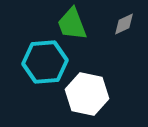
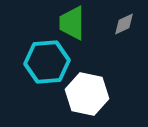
green trapezoid: moved 1 px up; rotated 21 degrees clockwise
cyan hexagon: moved 2 px right
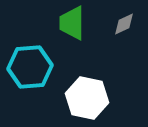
cyan hexagon: moved 17 px left, 5 px down
white hexagon: moved 4 px down
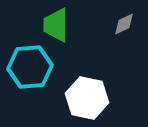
green trapezoid: moved 16 px left, 2 px down
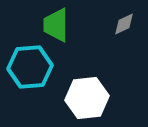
white hexagon: rotated 18 degrees counterclockwise
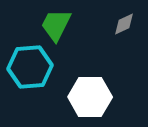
green trapezoid: rotated 27 degrees clockwise
white hexagon: moved 3 px right, 1 px up; rotated 6 degrees clockwise
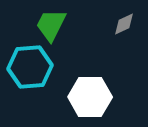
green trapezoid: moved 5 px left
